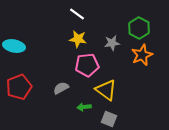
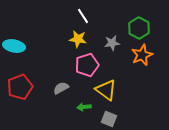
white line: moved 6 px right, 2 px down; rotated 21 degrees clockwise
pink pentagon: rotated 10 degrees counterclockwise
red pentagon: moved 1 px right
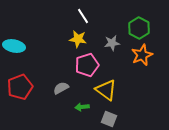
green arrow: moved 2 px left
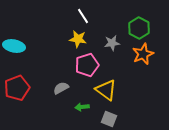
orange star: moved 1 px right, 1 px up
red pentagon: moved 3 px left, 1 px down
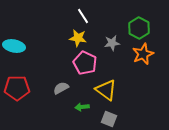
yellow star: moved 1 px up
pink pentagon: moved 2 px left, 2 px up; rotated 30 degrees counterclockwise
red pentagon: rotated 20 degrees clockwise
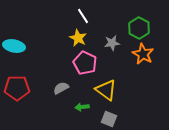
yellow star: rotated 18 degrees clockwise
orange star: rotated 20 degrees counterclockwise
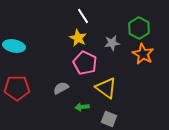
yellow triangle: moved 2 px up
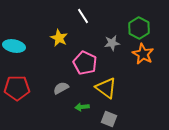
yellow star: moved 19 px left
